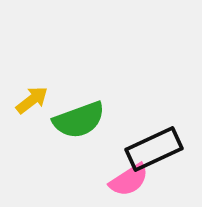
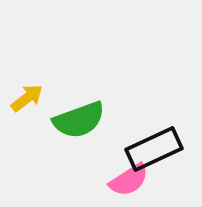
yellow arrow: moved 5 px left, 2 px up
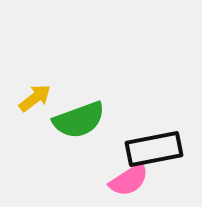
yellow arrow: moved 8 px right
black rectangle: rotated 14 degrees clockwise
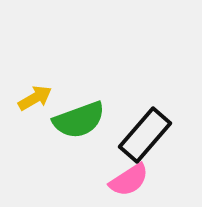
yellow arrow: rotated 8 degrees clockwise
black rectangle: moved 9 px left, 14 px up; rotated 38 degrees counterclockwise
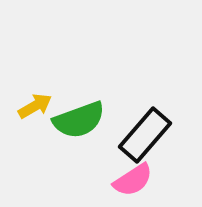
yellow arrow: moved 8 px down
pink semicircle: moved 4 px right
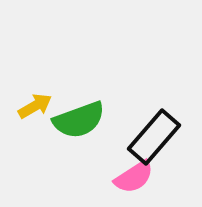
black rectangle: moved 9 px right, 2 px down
pink semicircle: moved 1 px right, 3 px up
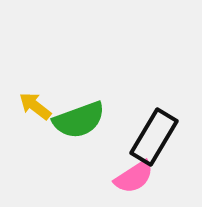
yellow arrow: rotated 112 degrees counterclockwise
black rectangle: rotated 10 degrees counterclockwise
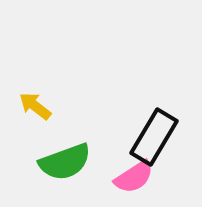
green semicircle: moved 14 px left, 42 px down
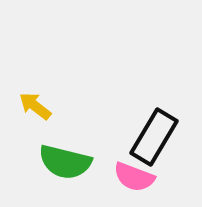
green semicircle: rotated 34 degrees clockwise
pink semicircle: rotated 54 degrees clockwise
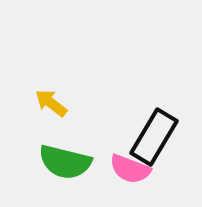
yellow arrow: moved 16 px right, 3 px up
pink semicircle: moved 4 px left, 8 px up
